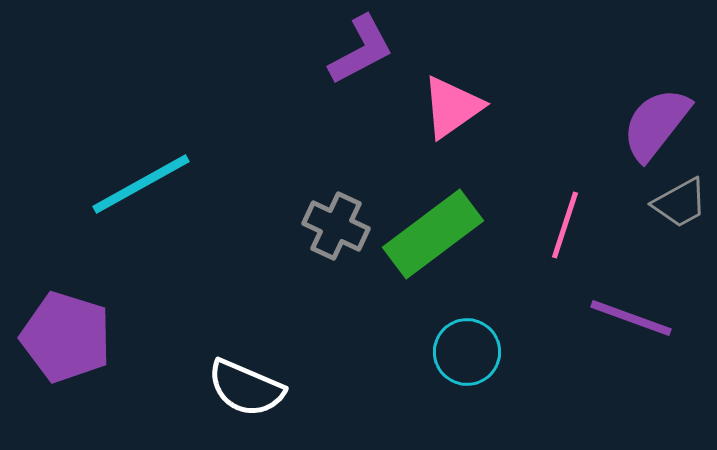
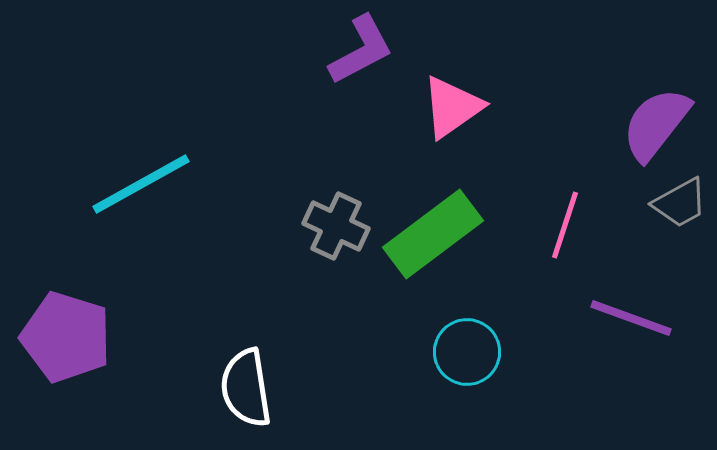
white semicircle: rotated 58 degrees clockwise
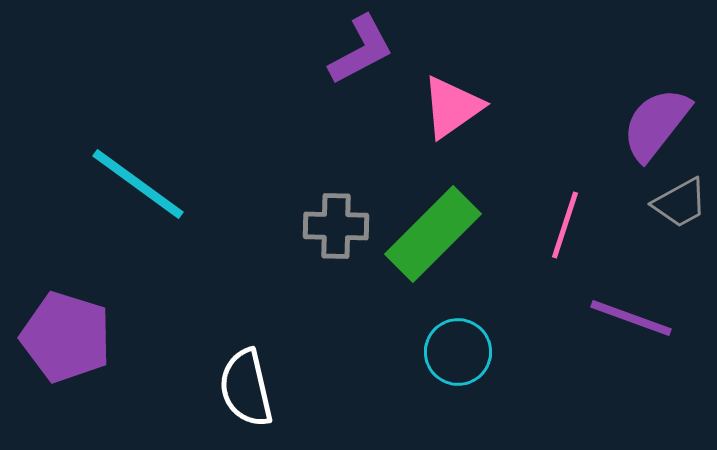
cyan line: moved 3 px left; rotated 65 degrees clockwise
gray cross: rotated 24 degrees counterclockwise
green rectangle: rotated 8 degrees counterclockwise
cyan circle: moved 9 px left
white semicircle: rotated 4 degrees counterclockwise
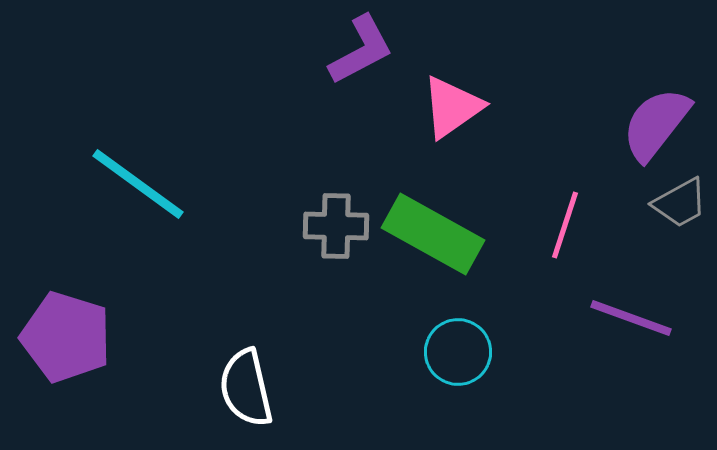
green rectangle: rotated 74 degrees clockwise
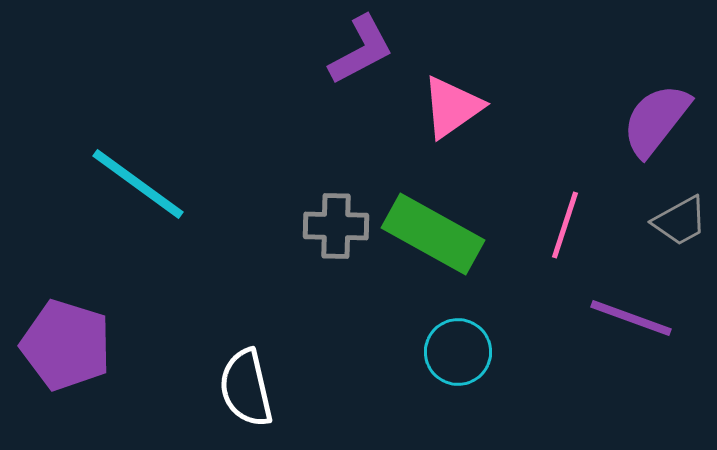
purple semicircle: moved 4 px up
gray trapezoid: moved 18 px down
purple pentagon: moved 8 px down
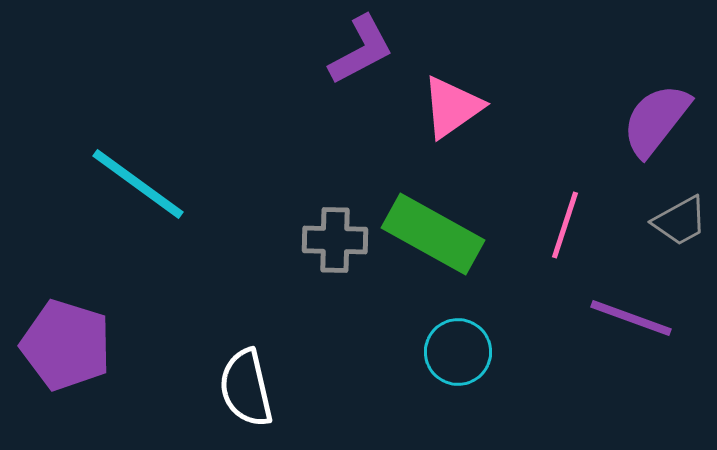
gray cross: moved 1 px left, 14 px down
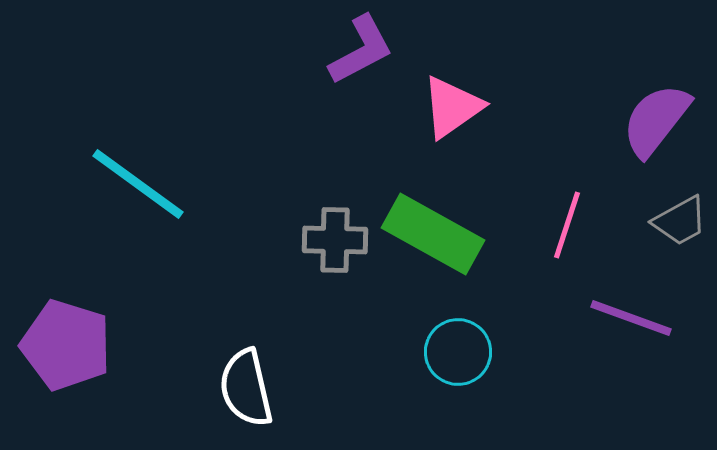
pink line: moved 2 px right
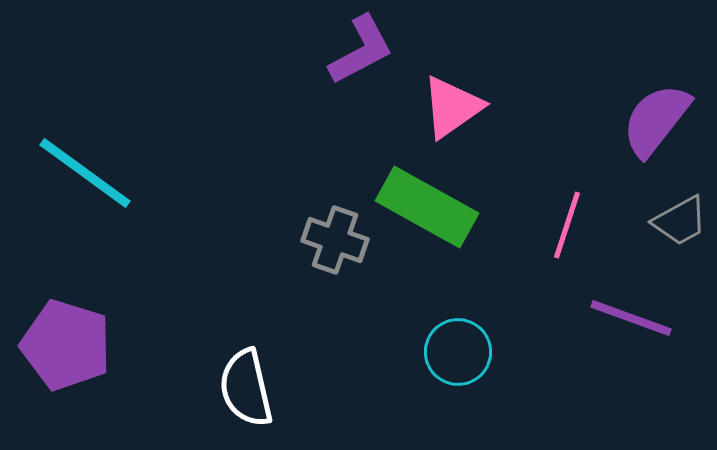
cyan line: moved 53 px left, 11 px up
green rectangle: moved 6 px left, 27 px up
gray cross: rotated 18 degrees clockwise
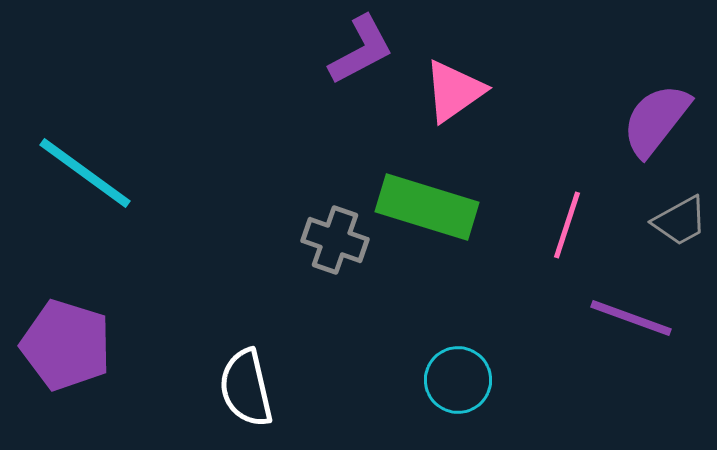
pink triangle: moved 2 px right, 16 px up
green rectangle: rotated 12 degrees counterclockwise
cyan circle: moved 28 px down
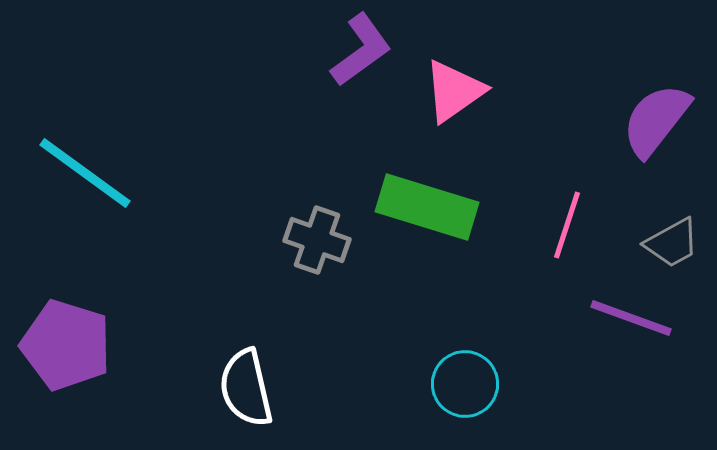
purple L-shape: rotated 8 degrees counterclockwise
gray trapezoid: moved 8 px left, 22 px down
gray cross: moved 18 px left
cyan circle: moved 7 px right, 4 px down
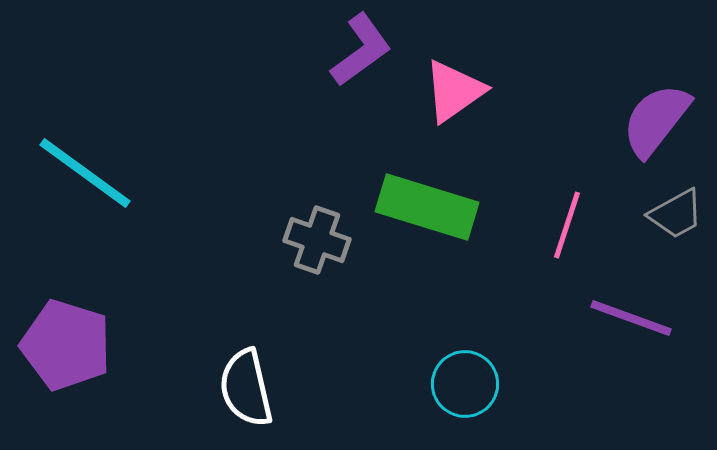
gray trapezoid: moved 4 px right, 29 px up
